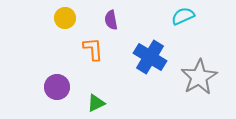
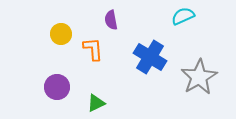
yellow circle: moved 4 px left, 16 px down
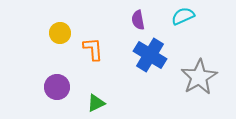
purple semicircle: moved 27 px right
yellow circle: moved 1 px left, 1 px up
blue cross: moved 2 px up
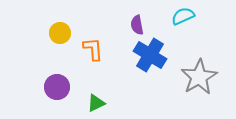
purple semicircle: moved 1 px left, 5 px down
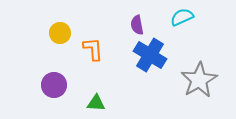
cyan semicircle: moved 1 px left, 1 px down
gray star: moved 3 px down
purple circle: moved 3 px left, 2 px up
green triangle: rotated 30 degrees clockwise
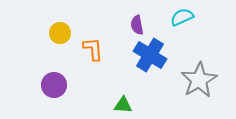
green triangle: moved 27 px right, 2 px down
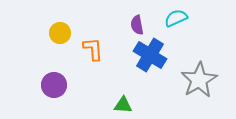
cyan semicircle: moved 6 px left, 1 px down
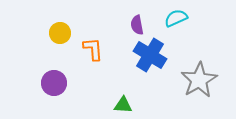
purple circle: moved 2 px up
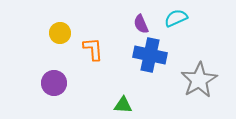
purple semicircle: moved 4 px right, 1 px up; rotated 12 degrees counterclockwise
blue cross: rotated 20 degrees counterclockwise
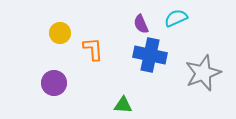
gray star: moved 4 px right, 7 px up; rotated 9 degrees clockwise
